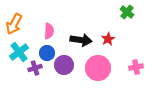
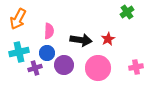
green cross: rotated 16 degrees clockwise
orange arrow: moved 4 px right, 5 px up
cyan cross: rotated 24 degrees clockwise
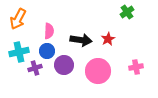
blue circle: moved 2 px up
pink circle: moved 3 px down
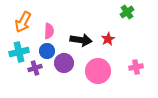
orange arrow: moved 5 px right, 3 px down
purple circle: moved 2 px up
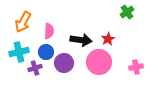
blue circle: moved 1 px left, 1 px down
pink circle: moved 1 px right, 9 px up
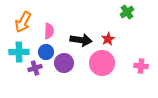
cyan cross: rotated 12 degrees clockwise
pink circle: moved 3 px right, 1 px down
pink cross: moved 5 px right, 1 px up; rotated 16 degrees clockwise
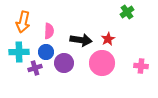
orange arrow: rotated 15 degrees counterclockwise
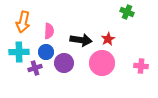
green cross: rotated 32 degrees counterclockwise
